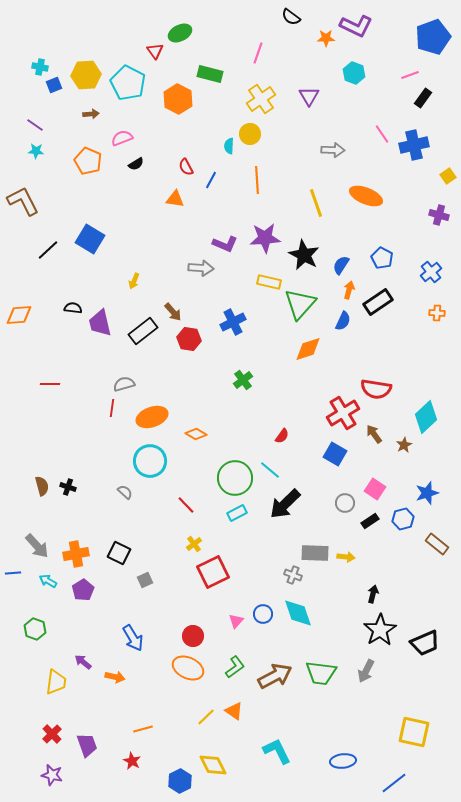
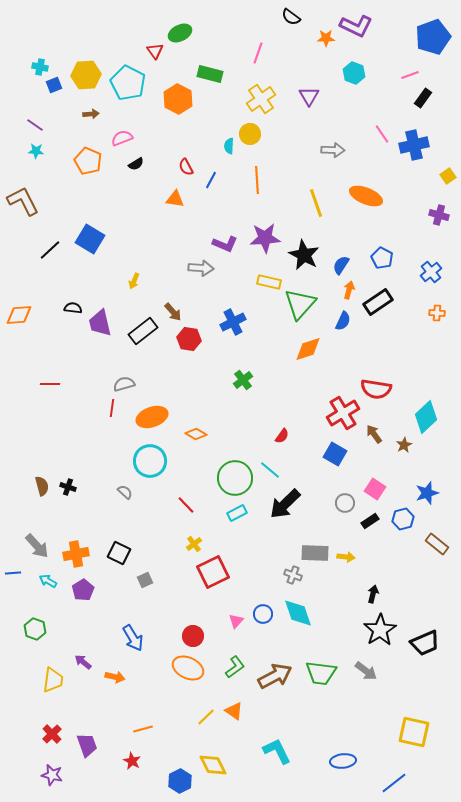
black line at (48, 250): moved 2 px right
gray arrow at (366, 671): rotated 80 degrees counterclockwise
yellow trapezoid at (56, 682): moved 3 px left, 2 px up
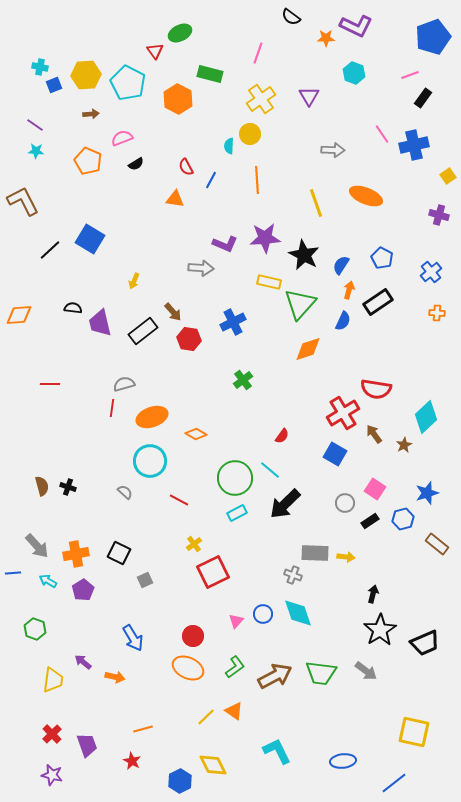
red line at (186, 505): moved 7 px left, 5 px up; rotated 18 degrees counterclockwise
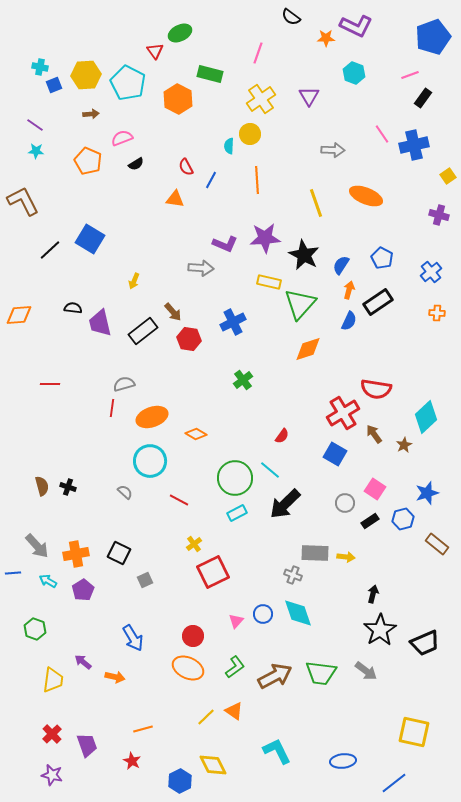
blue semicircle at (343, 321): moved 6 px right
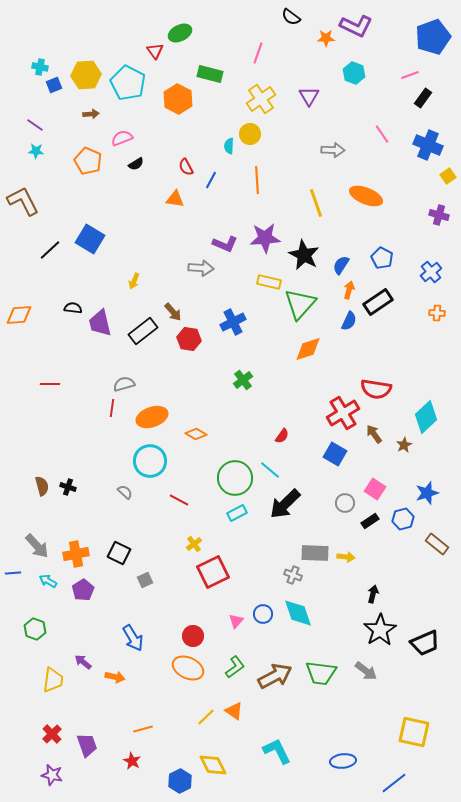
blue cross at (414, 145): moved 14 px right; rotated 36 degrees clockwise
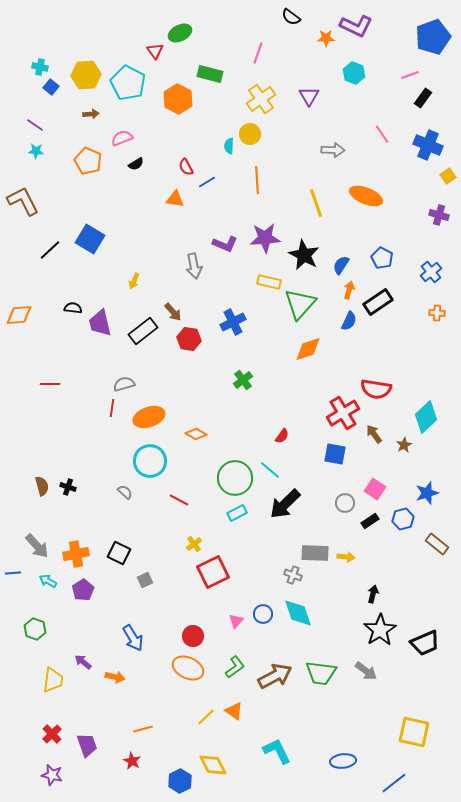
blue square at (54, 85): moved 3 px left, 2 px down; rotated 28 degrees counterclockwise
blue line at (211, 180): moved 4 px left, 2 px down; rotated 30 degrees clockwise
gray arrow at (201, 268): moved 7 px left, 2 px up; rotated 75 degrees clockwise
orange ellipse at (152, 417): moved 3 px left
blue square at (335, 454): rotated 20 degrees counterclockwise
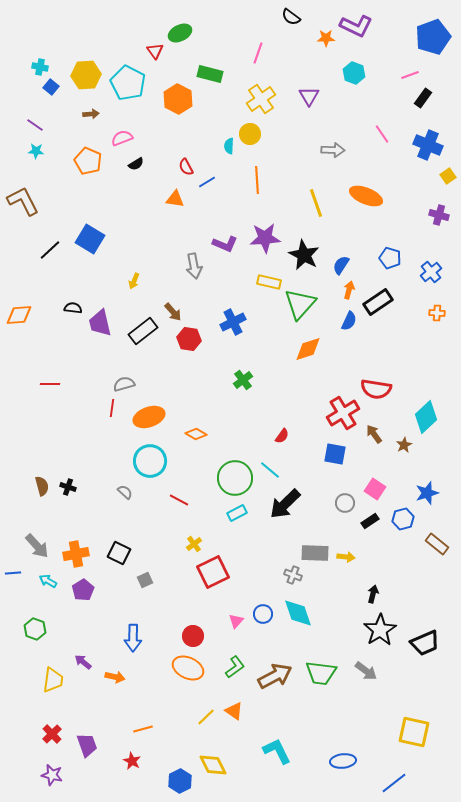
blue pentagon at (382, 258): moved 8 px right; rotated 10 degrees counterclockwise
blue arrow at (133, 638): rotated 32 degrees clockwise
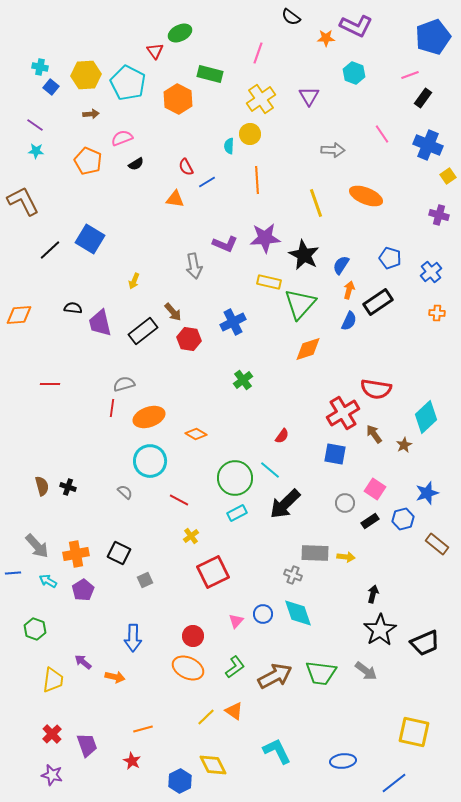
yellow cross at (194, 544): moved 3 px left, 8 px up
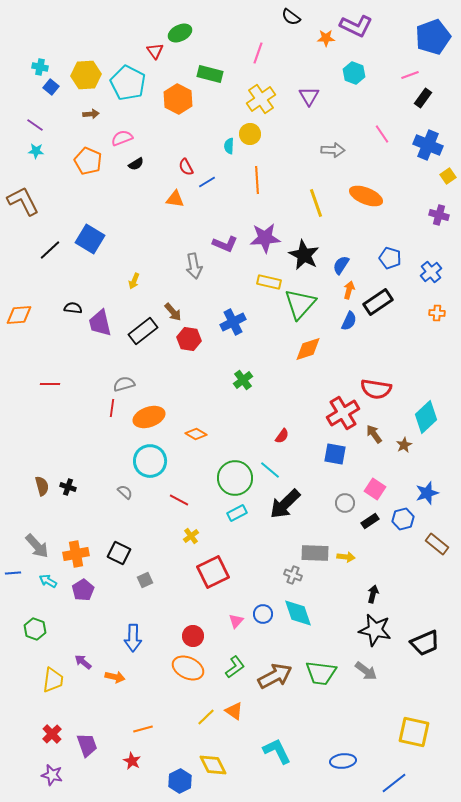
black star at (380, 630): moved 5 px left; rotated 28 degrees counterclockwise
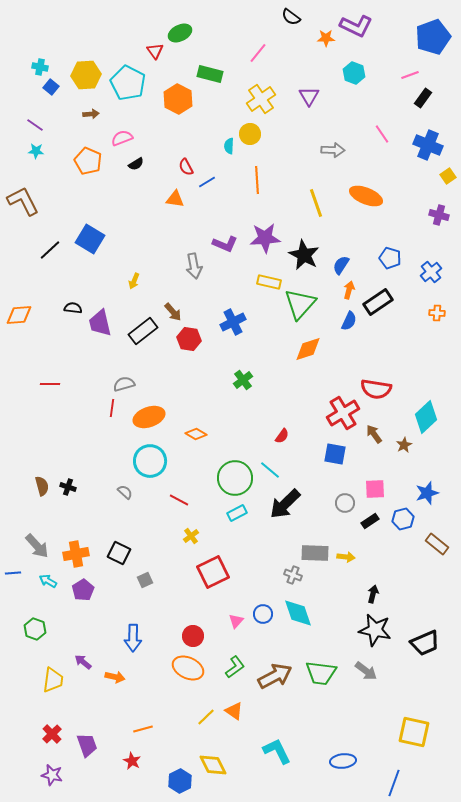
pink line at (258, 53): rotated 20 degrees clockwise
pink square at (375, 489): rotated 35 degrees counterclockwise
blue line at (394, 783): rotated 32 degrees counterclockwise
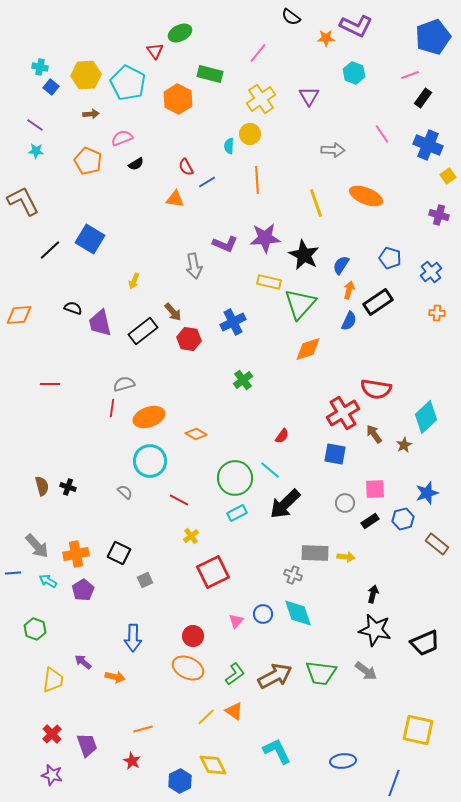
black semicircle at (73, 308): rotated 12 degrees clockwise
green L-shape at (235, 667): moved 7 px down
yellow square at (414, 732): moved 4 px right, 2 px up
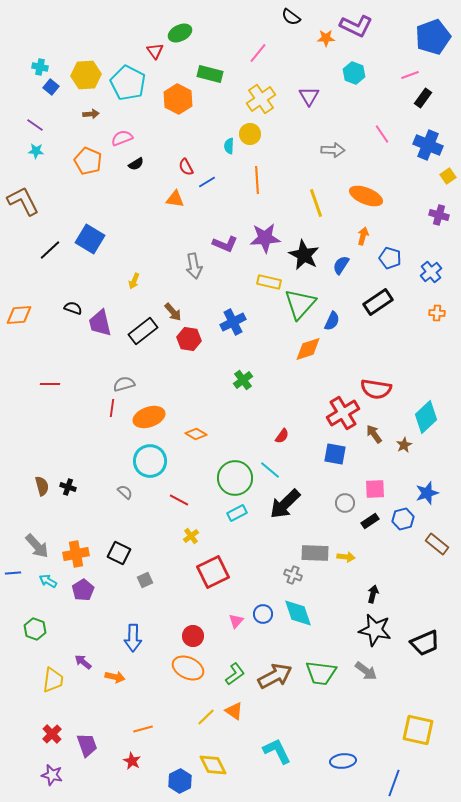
orange arrow at (349, 290): moved 14 px right, 54 px up
blue semicircle at (349, 321): moved 17 px left
